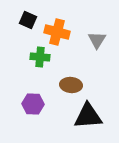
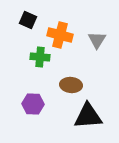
orange cross: moved 3 px right, 3 px down
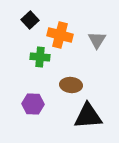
black square: moved 2 px right; rotated 24 degrees clockwise
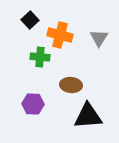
gray triangle: moved 2 px right, 2 px up
